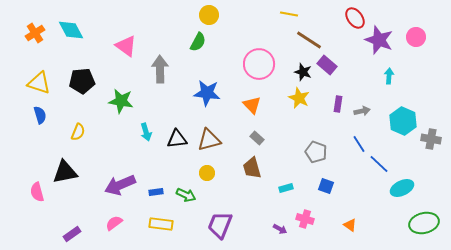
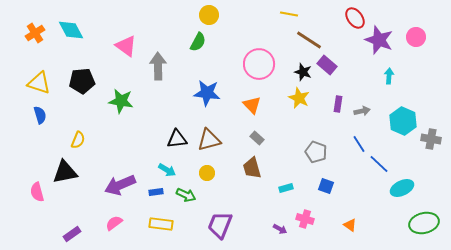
gray arrow at (160, 69): moved 2 px left, 3 px up
yellow semicircle at (78, 132): moved 8 px down
cyan arrow at (146, 132): moved 21 px right, 38 px down; rotated 42 degrees counterclockwise
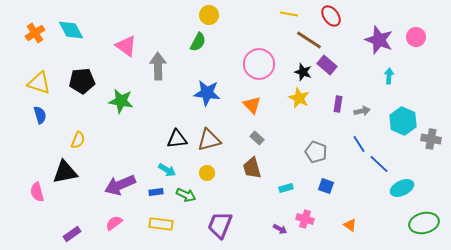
red ellipse at (355, 18): moved 24 px left, 2 px up
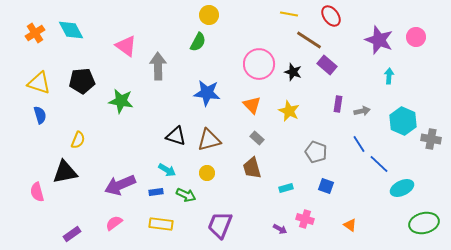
black star at (303, 72): moved 10 px left
yellow star at (299, 98): moved 10 px left, 13 px down
black triangle at (177, 139): moved 1 px left, 3 px up; rotated 25 degrees clockwise
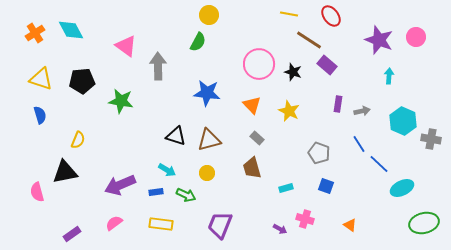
yellow triangle at (39, 83): moved 2 px right, 4 px up
gray pentagon at (316, 152): moved 3 px right, 1 px down
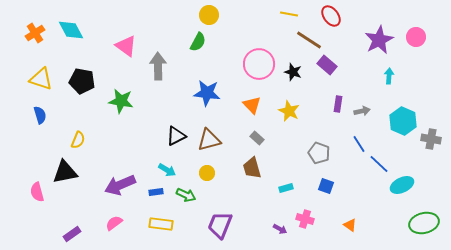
purple star at (379, 40): rotated 24 degrees clockwise
black pentagon at (82, 81): rotated 15 degrees clockwise
black triangle at (176, 136): rotated 45 degrees counterclockwise
cyan ellipse at (402, 188): moved 3 px up
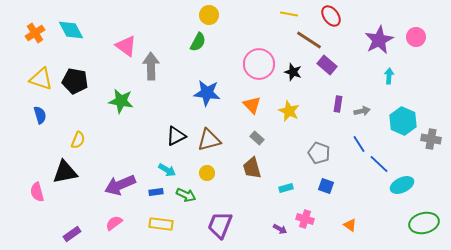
gray arrow at (158, 66): moved 7 px left
black pentagon at (82, 81): moved 7 px left
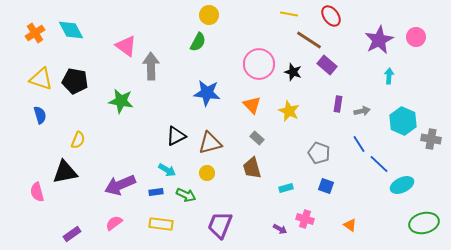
brown triangle at (209, 140): moved 1 px right, 3 px down
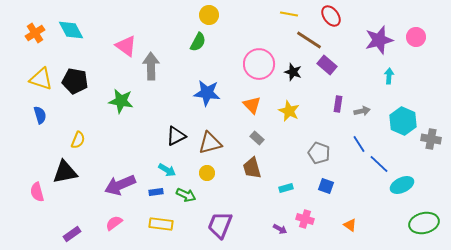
purple star at (379, 40): rotated 12 degrees clockwise
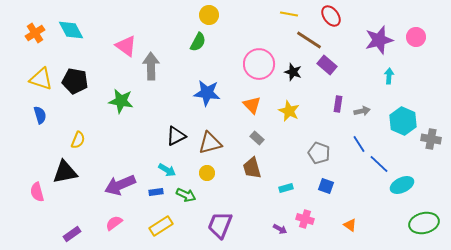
yellow rectangle at (161, 224): moved 2 px down; rotated 40 degrees counterclockwise
